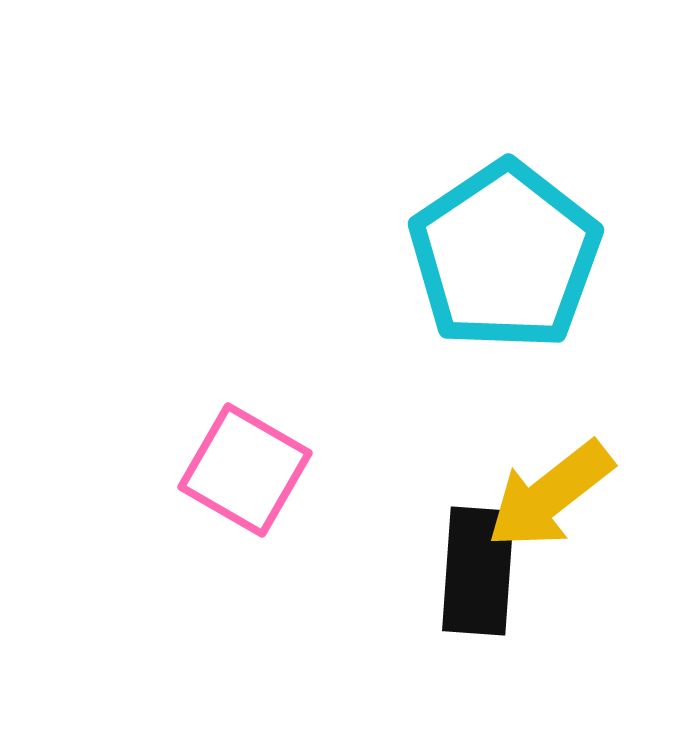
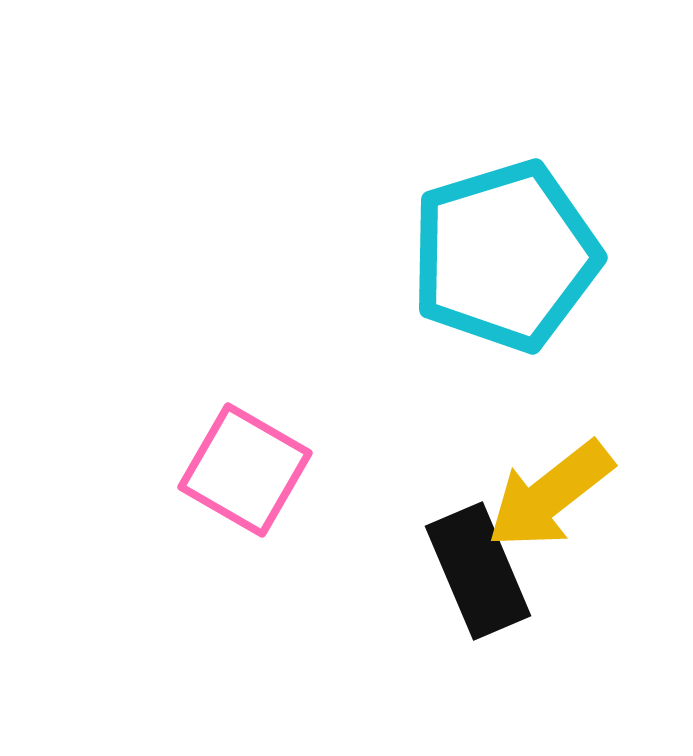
cyan pentagon: rotated 17 degrees clockwise
black rectangle: rotated 27 degrees counterclockwise
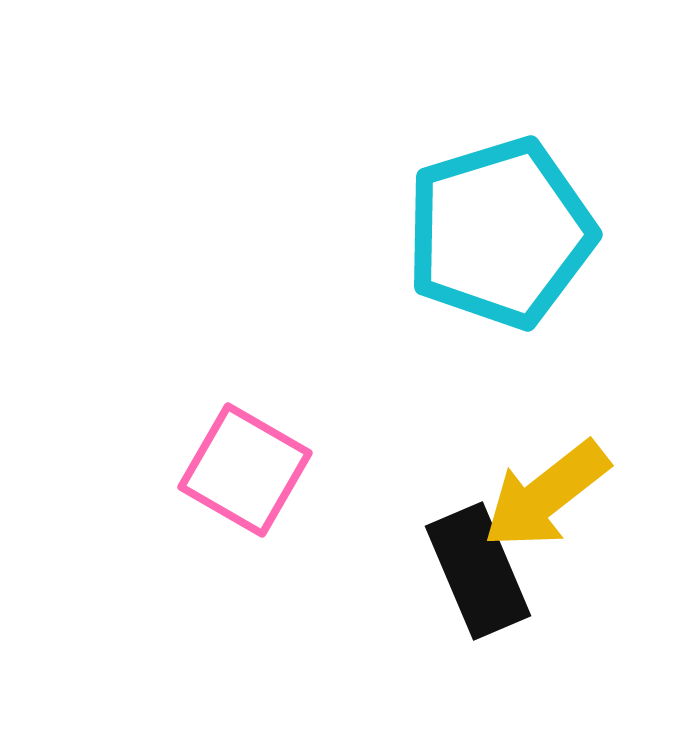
cyan pentagon: moved 5 px left, 23 px up
yellow arrow: moved 4 px left
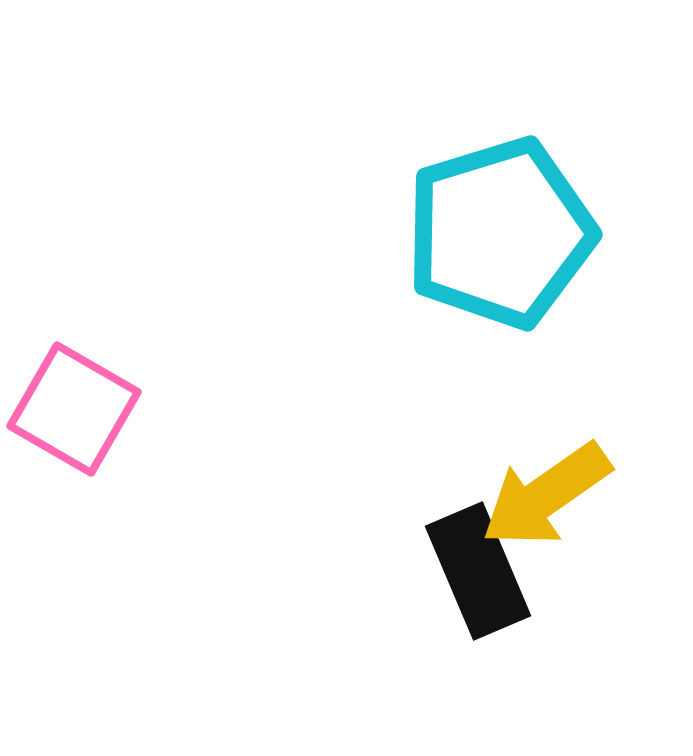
pink square: moved 171 px left, 61 px up
yellow arrow: rotated 3 degrees clockwise
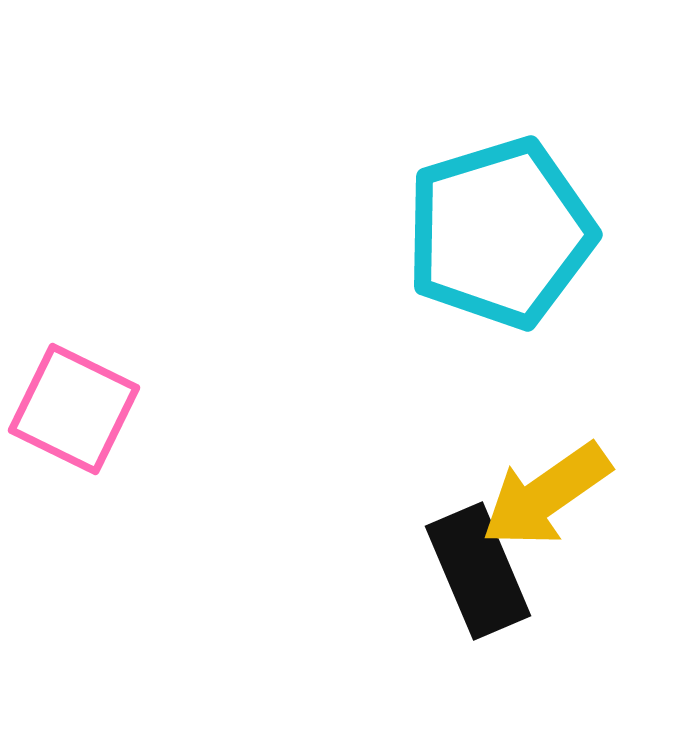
pink square: rotated 4 degrees counterclockwise
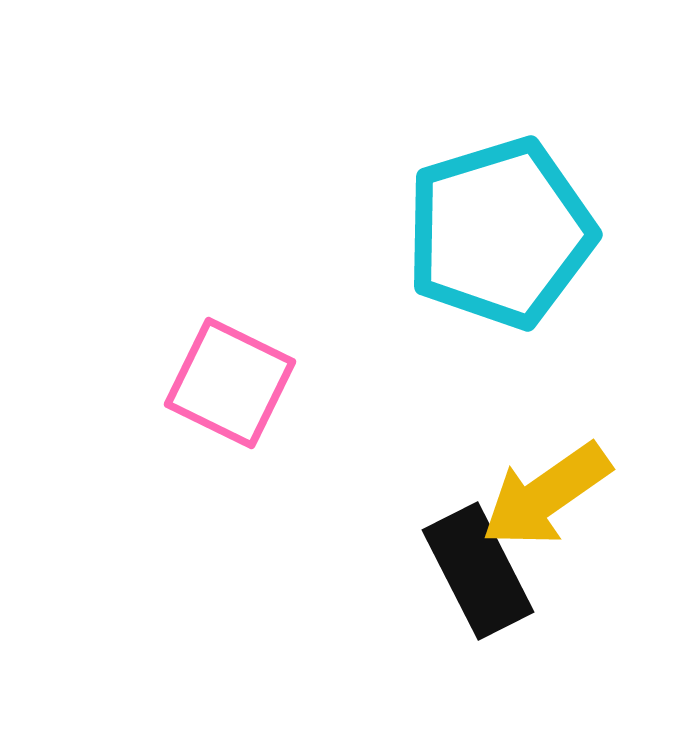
pink square: moved 156 px right, 26 px up
black rectangle: rotated 4 degrees counterclockwise
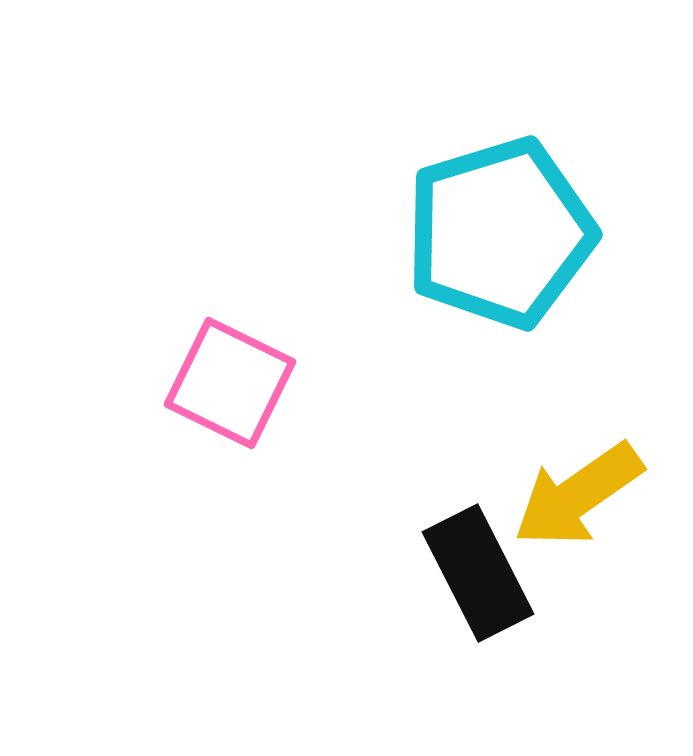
yellow arrow: moved 32 px right
black rectangle: moved 2 px down
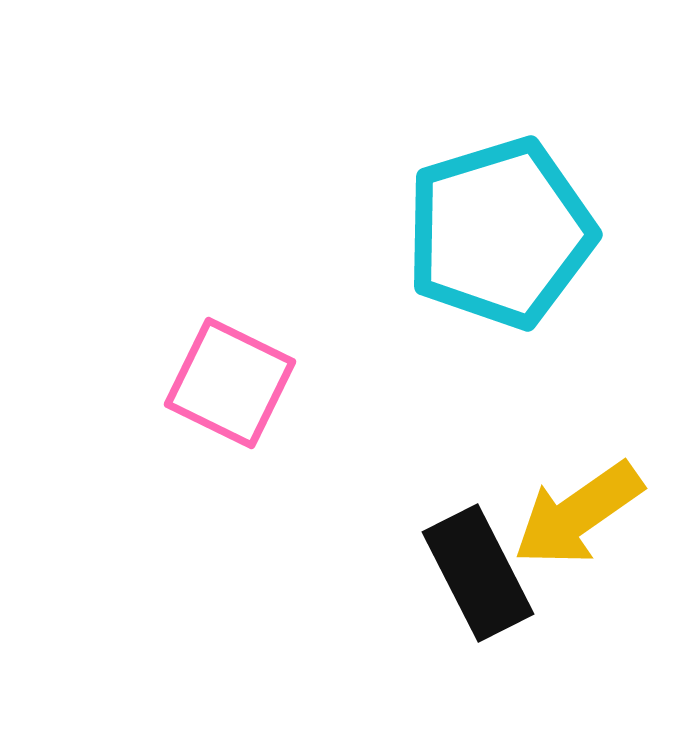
yellow arrow: moved 19 px down
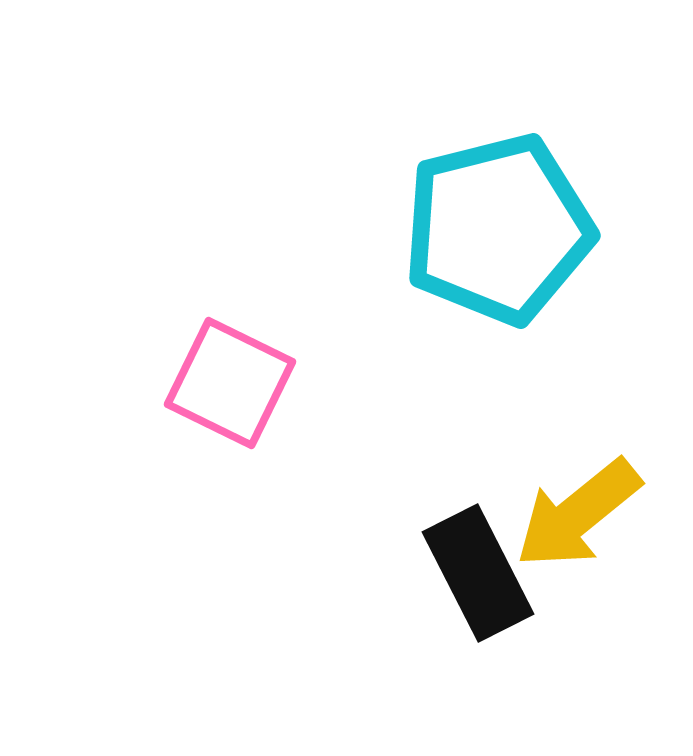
cyan pentagon: moved 2 px left, 4 px up; rotated 3 degrees clockwise
yellow arrow: rotated 4 degrees counterclockwise
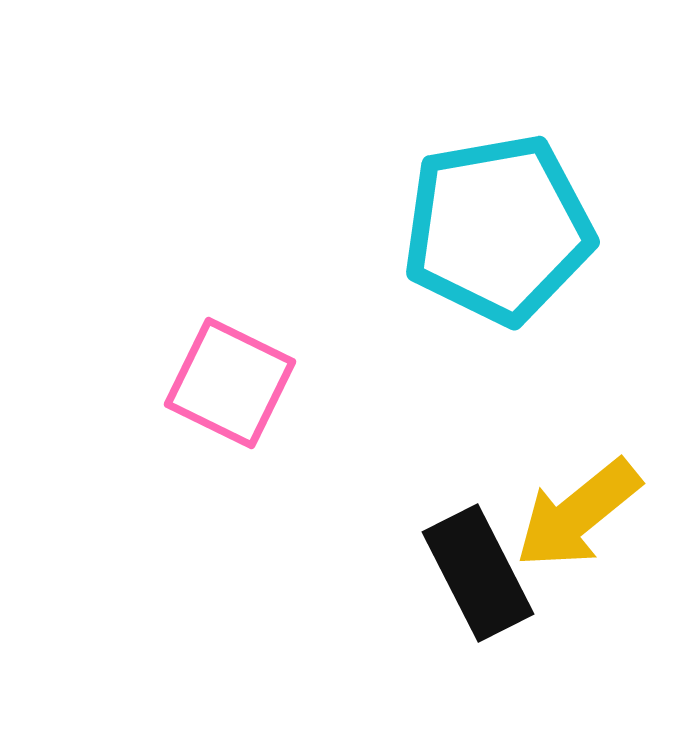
cyan pentagon: rotated 4 degrees clockwise
